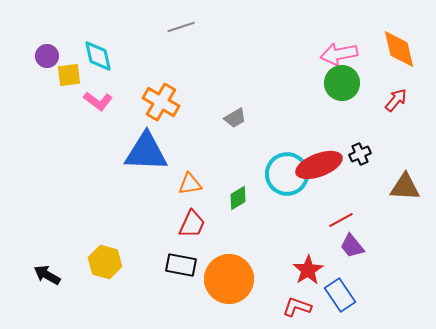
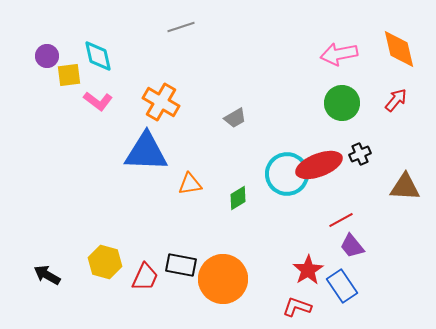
green circle: moved 20 px down
red trapezoid: moved 47 px left, 53 px down
orange circle: moved 6 px left
blue rectangle: moved 2 px right, 9 px up
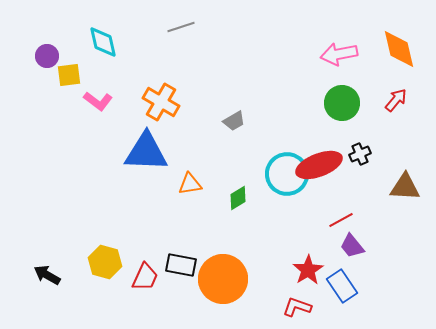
cyan diamond: moved 5 px right, 14 px up
gray trapezoid: moved 1 px left, 3 px down
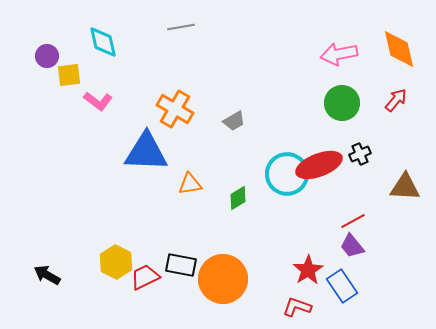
gray line: rotated 8 degrees clockwise
orange cross: moved 14 px right, 7 px down
red line: moved 12 px right, 1 px down
yellow hexagon: moved 11 px right; rotated 12 degrees clockwise
red trapezoid: rotated 140 degrees counterclockwise
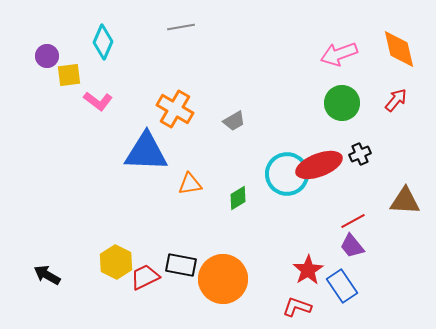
cyan diamond: rotated 36 degrees clockwise
pink arrow: rotated 9 degrees counterclockwise
brown triangle: moved 14 px down
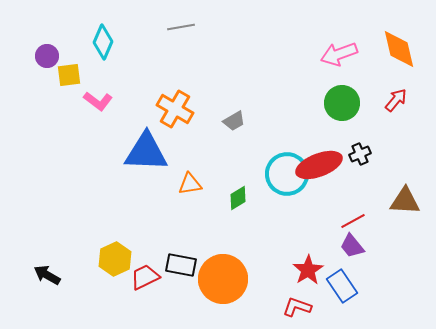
yellow hexagon: moved 1 px left, 3 px up; rotated 8 degrees clockwise
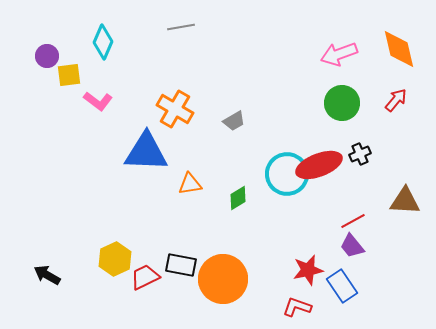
red star: rotated 20 degrees clockwise
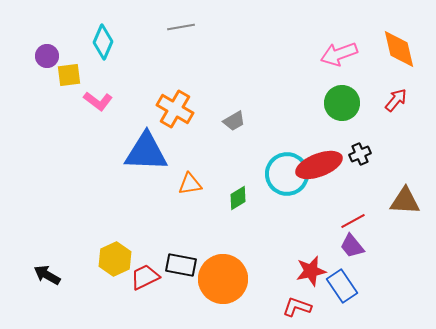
red star: moved 3 px right, 1 px down
